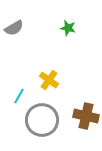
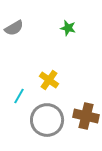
gray circle: moved 5 px right
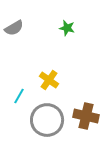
green star: moved 1 px left
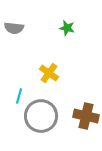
gray semicircle: rotated 36 degrees clockwise
yellow cross: moved 7 px up
cyan line: rotated 14 degrees counterclockwise
gray circle: moved 6 px left, 4 px up
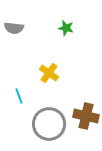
green star: moved 1 px left
cyan line: rotated 35 degrees counterclockwise
gray circle: moved 8 px right, 8 px down
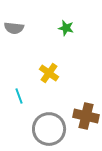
gray circle: moved 5 px down
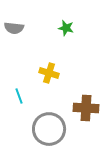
yellow cross: rotated 18 degrees counterclockwise
brown cross: moved 8 px up; rotated 10 degrees counterclockwise
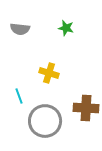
gray semicircle: moved 6 px right, 1 px down
gray circle: moved 4 px left, 8 px up
